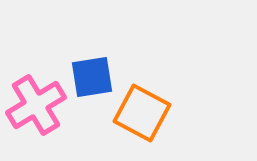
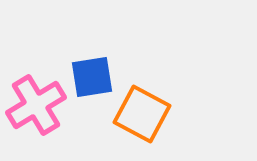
orange square: moved 1 px down
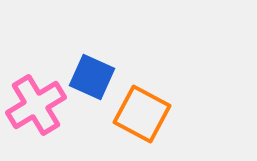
blue square: rotated 33 degrees clockwise
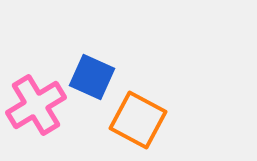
orange square: moved 4 px left, 6 px down
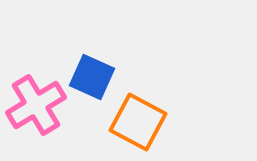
orange square: moved 2 px down
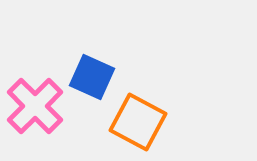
pink cross: moved 1 px left, 1 px down; rotated 14 degrees counterclockwise
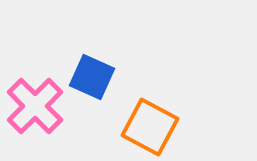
orange square: moved 12 px right, 5 px down
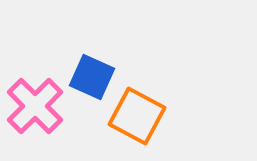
orange square: moved 13 px left, 11 px up
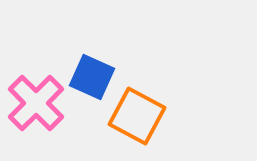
pink cross: moved 1 px right, 3 px up
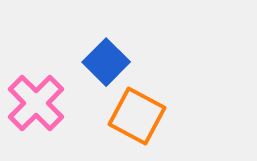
blue square: moved 14 px right, 15 px up; rotated 21 degrees clockwise
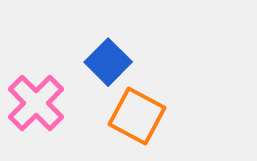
blue square: moved 2 px right
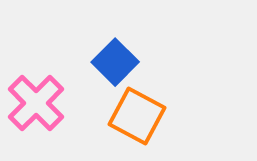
blue square: moved 7 px right
